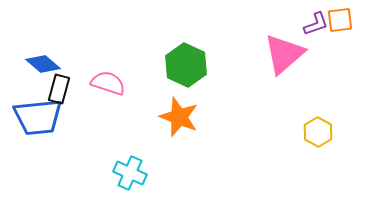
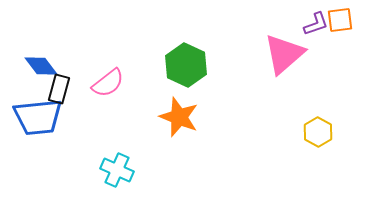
blue diamond: moved 2 px left, 2 px down; rotated 12 degrees clockwise
pink semicircle: rotated 124 degrees clockwise
cyan cross: moved 13 px left, 3 px up
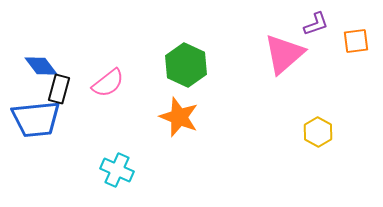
orange square: moved 16 px right, 21 px down
blue trapezoid: moved 2 px left, 2 px down
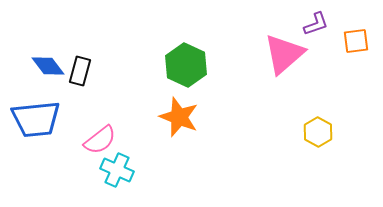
blue diamond: moved 7 px right
pink semicircle: moved 8 px left, 57 px down
black rectangle: moved 21 px right, 18 px up
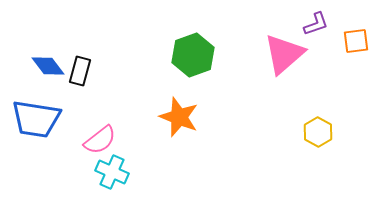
green hexagon: moved 7 px right, 10 px up; rotated 15 degrees clockwise
blue trapezoid: rotated 15 degrees clockwise
cyan cross: moved 5 px left, 2 px down
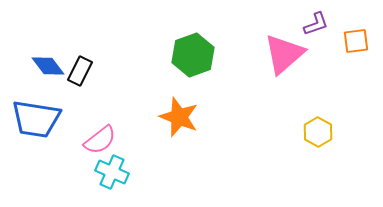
black rectangle: rotated 12 degrees clockwise
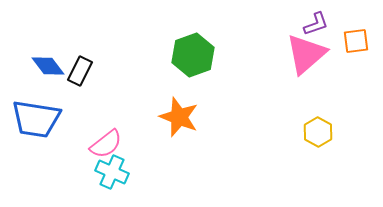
pink triangle: moved 22 px right
pink semicircle: moved 6 px right, 4 px down
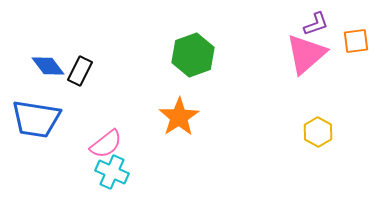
orange star: rotated 18 degrees clockwise
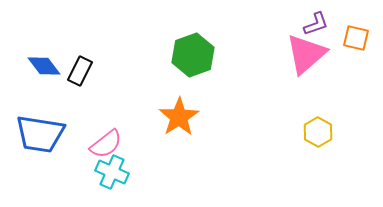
orange square: moved 3 px up; rotated 20 degrees clockwise
blue diamond: moved 4 px left
blue trapezoid: moved 4 px right, 15 px down
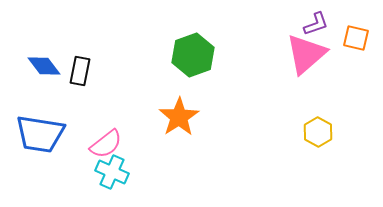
black rectangle: rotated 16 degrees counterclockwise
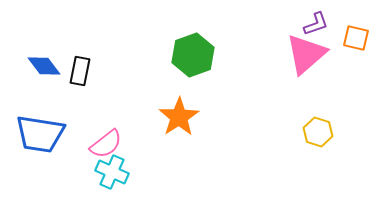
yellow hexagon: rotated 12 degrees counterclockwise
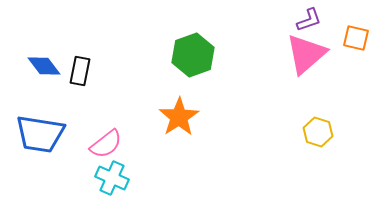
purple L-shape: moved 7 px left, 4 px up
cyan cross: moved 6 px down
